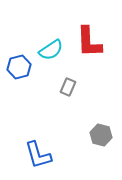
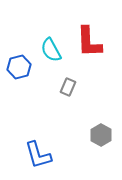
cyan semicircle: rotated 95 degrees clockwise
gray hexagon: rotated 15 degrees clockwise
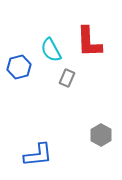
gray rectangle: moved 1 px left, 9 px up
blue L-shape: rotated 80 degrees counterclockwise
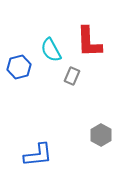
gray rectangle: moved 5 px right, 2 px up
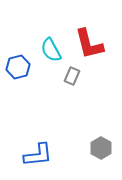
red L-shape: moved 2 px down; rotated 12 degrees counterclockwise
blue hexagon: moved 1 px left
gray hexagon: moved 13 px down
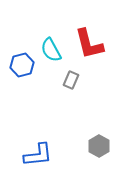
blue hexagon: moved 4 px right, 2 px up
gray rectangle: moved 1 px left, 4 px down
gray hexagon: moved 2 px left, 2 px up
